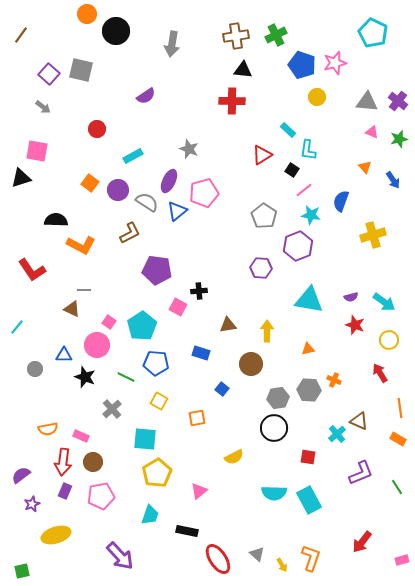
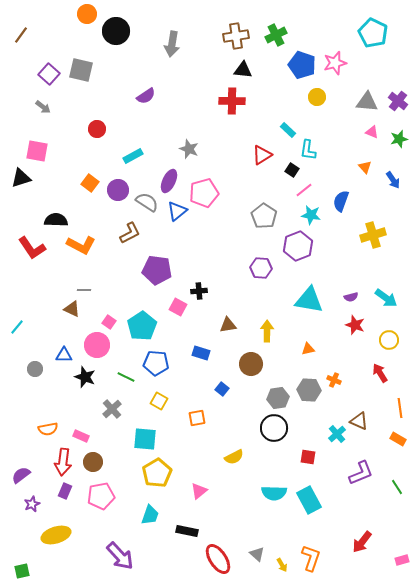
red L-shape at (32, 270): moved 22 px up
cyan arrow at (384, 302): moved 2 px right, 4 px up
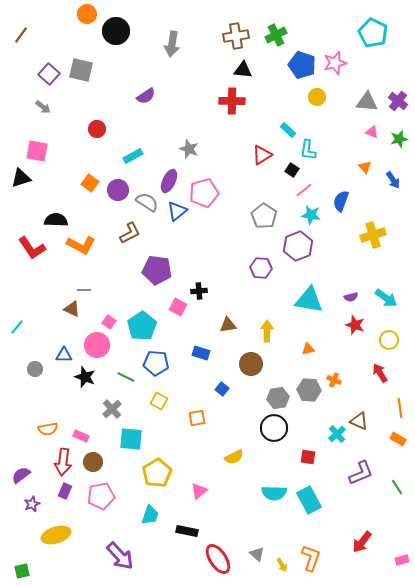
cyan square at (145, 439): moved 14 px left
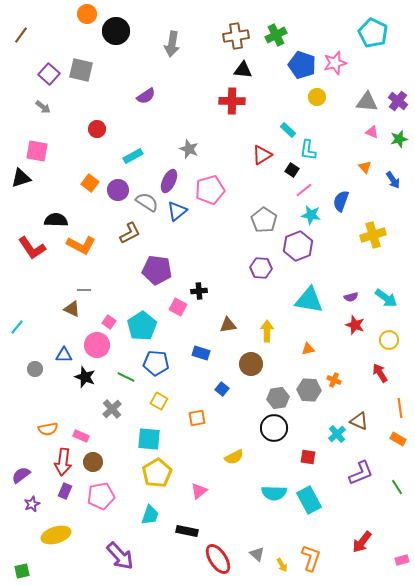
pink pentagon at (204, 193): moved 6 px right, 3 px up
gray pentagon at (264, 216): moved 4 px down
cyan square at (131, 439): moved 18 px right
